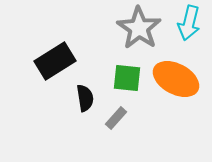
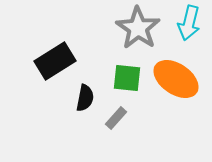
gray star: moved 1 px left
orange ellipse: rotated 6 degrees clockwise
black semicircle: rotated 20 degrees clockwise
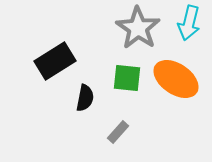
gray rectangle: moved 2 px right, 14 px down
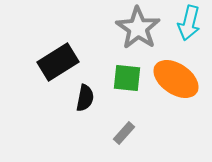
black rectangle: moved 3 px right, 1 px down
gray rectangle: moved 6 px right, 1 px down
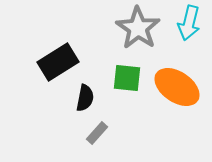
orange ellipse: moved 1 px right, 8 px down
gray rectangle: moved 27 px left
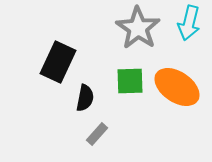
black rectangle: rotated 33 degrees counterclockwise
green square: moved 3 px right, 3 px down; rotated 8 degrees counterclockwise
gray rectangle: moved 1 px down
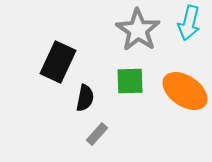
gray star: moved 2 px down
orange ellipse: moved 8 px right, 4 px down
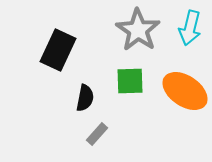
cyan arrow: moved 1 px right, 5 px down
black rectangle: moved 12 px up
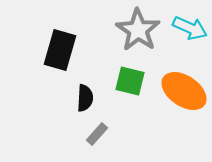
cyan arrow: rotated 80 degrees counterclockwise
black rectangle: moved 2 px right; rotated 9 degrees counterclockwise
green square: rotated 16 degrees clockwise
orange ellipse: moved 1 px left
black semicircle: rotated 8 degrees counterclockwise
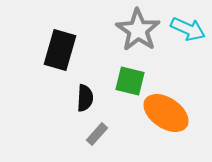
cyan arrow: moved 2 px left, 1 px down
orange ellipse: moved 18 px left, 22 px down
